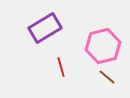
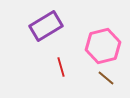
purple rectangle: moved 1 px right, 2 px up
brown line: moved 1 px left, 1 px down
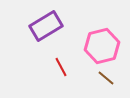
pink hexagon: moved 1 px left
red line: rotated 12 degrees counterclockwise
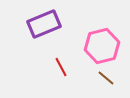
purple rectangle: moved 2 px left, 2 px up; rotated 8 degrees clockwise
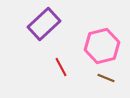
purple rectangle: rotated 20 degrees counterclockwise
brown line: rotated 18 degrees counterclockwise
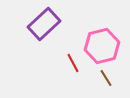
red line: moved 12 px right, 4 px up
brown line: rotated 36 degrees clockwise
